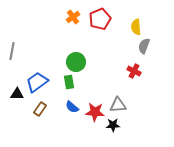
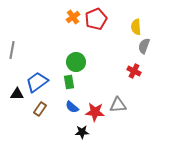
red pentagon: moved 4 px left
gray line: moved 1 px up
black star: moved 31 px left, 7 px down
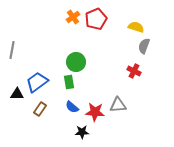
yellow semicircle: rotated 112 degrees clockwise
